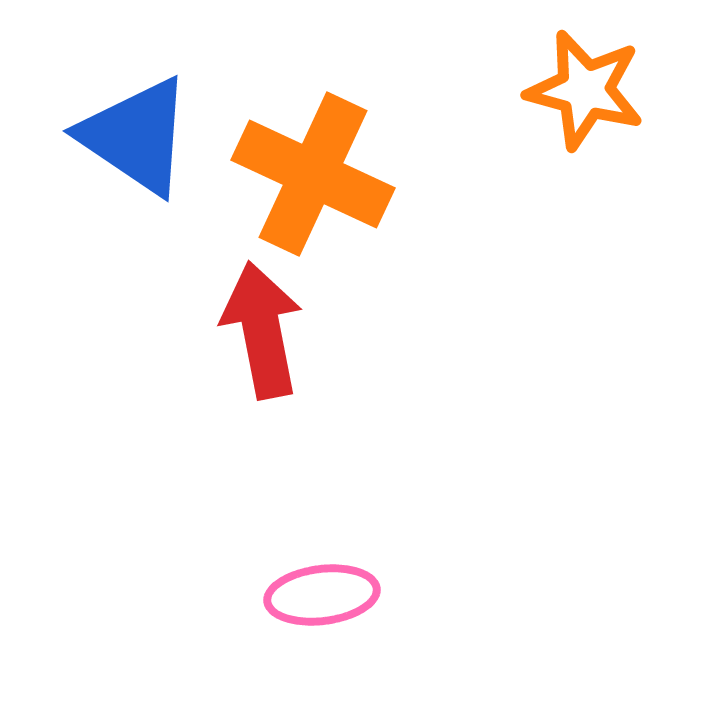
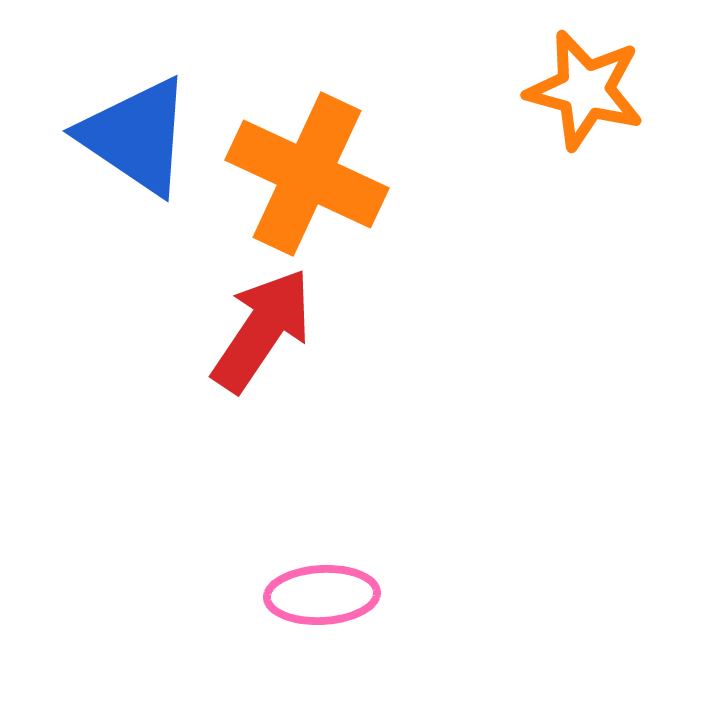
orange cross: moved 6 px left
red arrow: rotated 45 degrees clockwise
pink ellipse: rotated 4 degrees clockwise
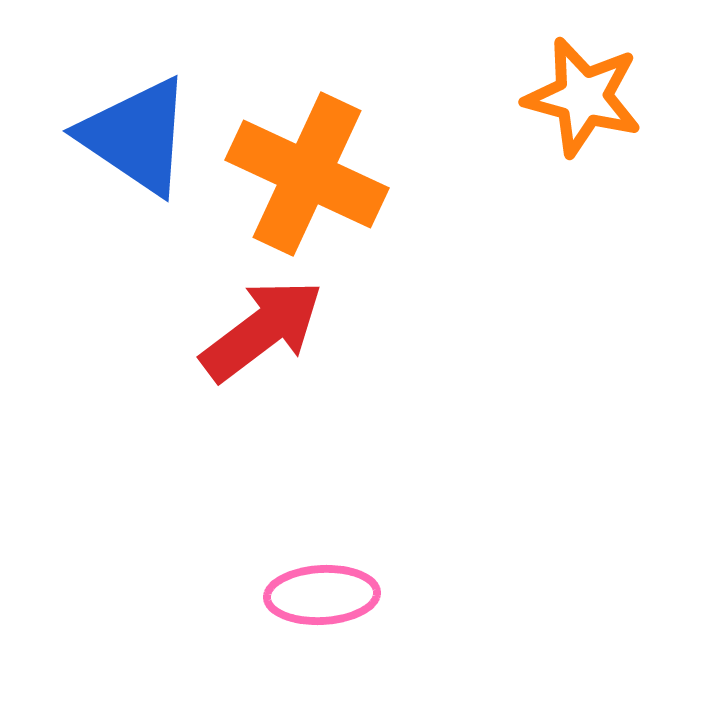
orange star: moved 2 px left, 7 px down
red arrow: rotated 19 degrees clockwise
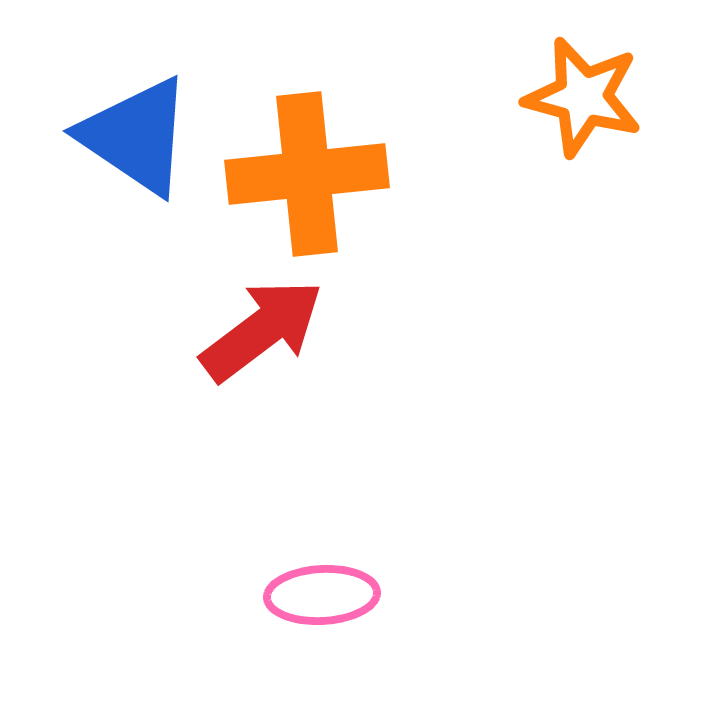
orange cross: rotated 31 degrees counterclockwise
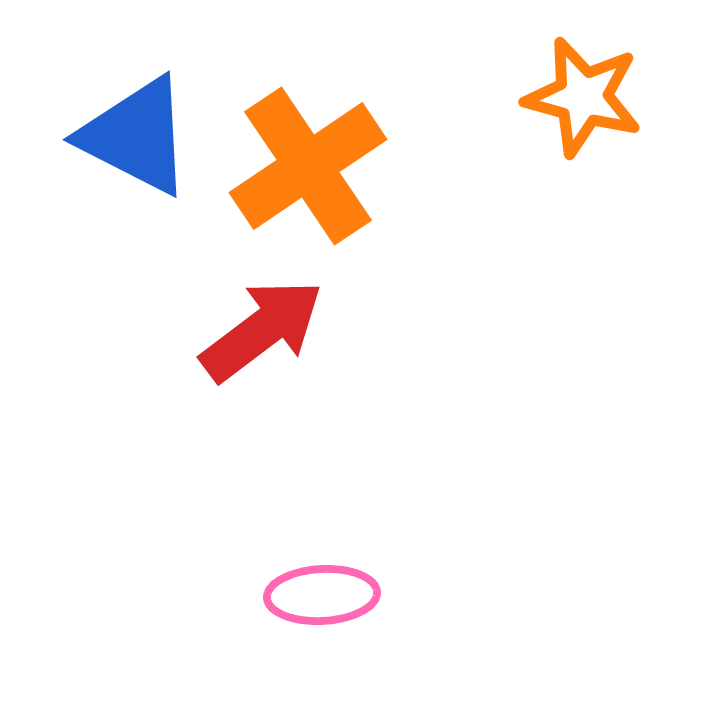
blue triangle: rotated 7 degrees counterclockwise
orange cross: moved 1 px right, 8 px up; rotated 28 degrees counterclockwise
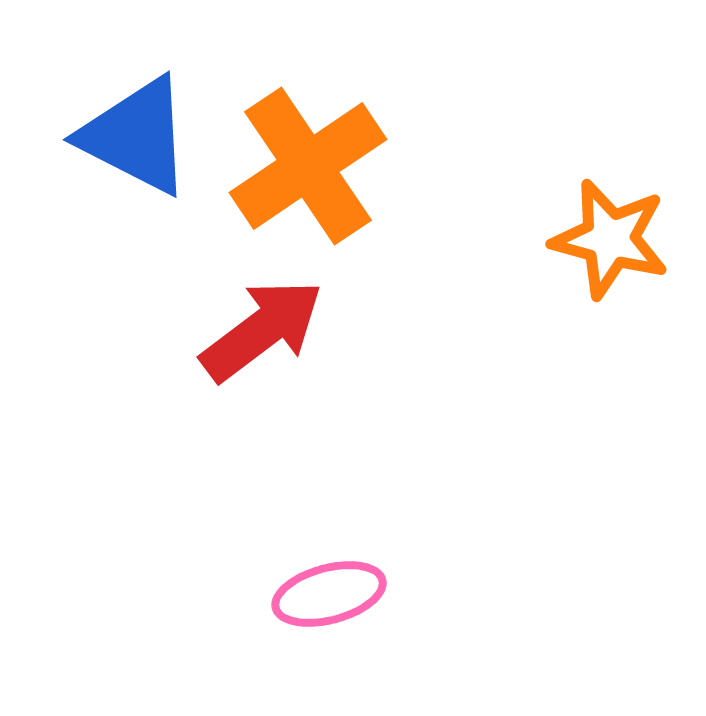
orange star: moved 27 px right, 142 px down
pink ellipse: moved 7 px right, 1 px up; rotated 12 degrees counterclockwise
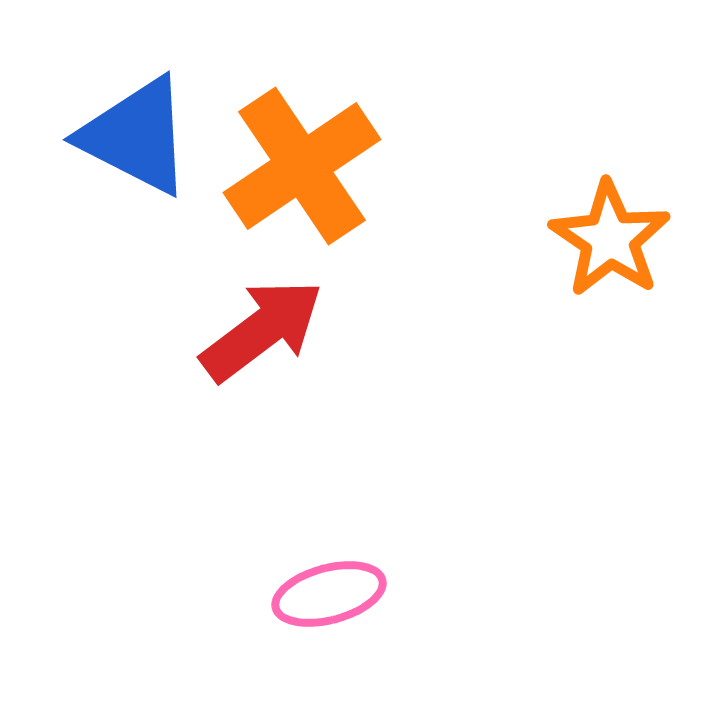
orange cross: moved 6 px left
orange star: rotated 19 degrees clockwise
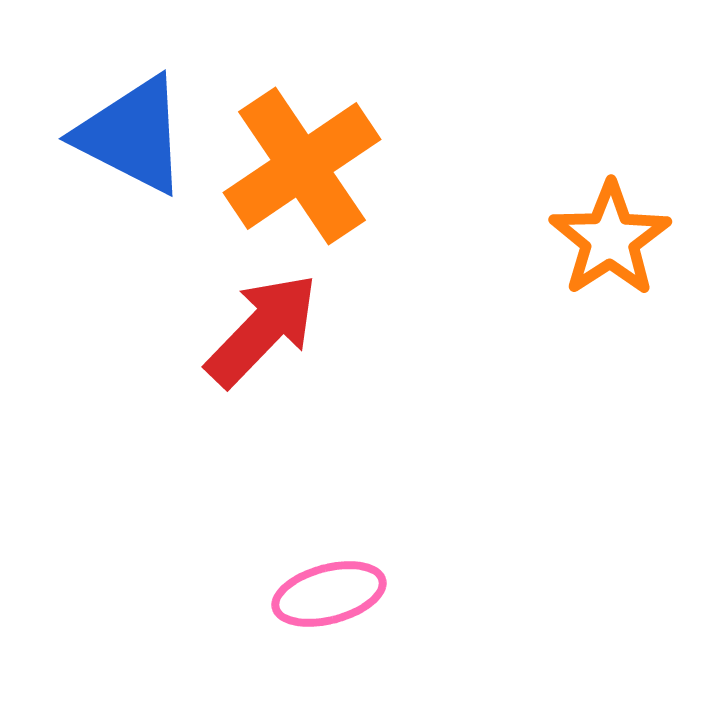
blue triangle: moved 4 px left, 1 px up
orange star: rotated 5 degrees clockwise
red arrow: rotated 9 degrees counterclockwise
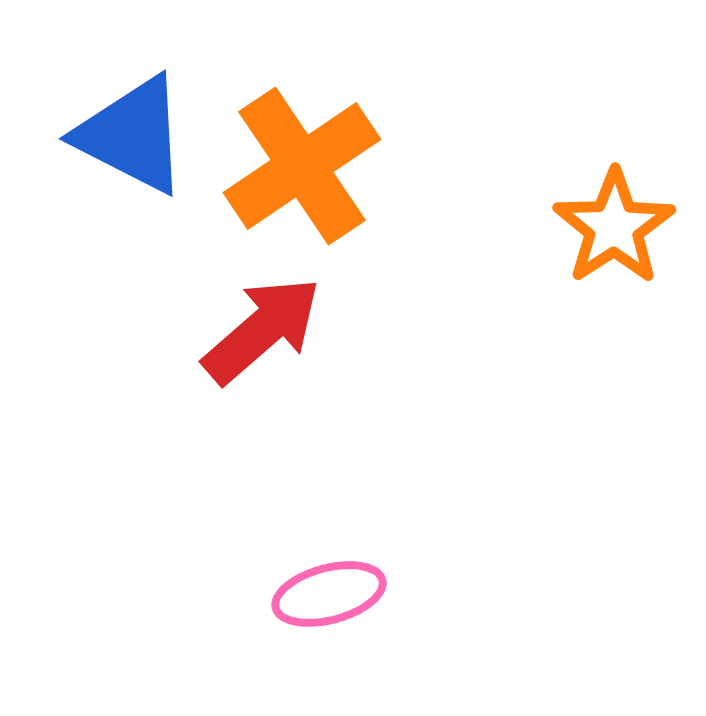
orange star: moved 4 px right, 12 px up
red arrow: rotated 5 degrees clockwise
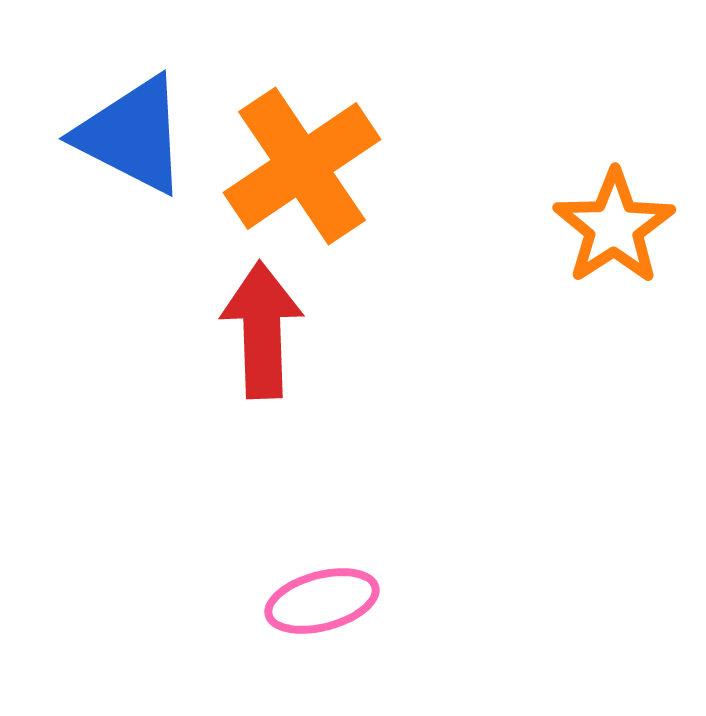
red arrow: rotated 51 degrees counterclockwise
pink ellipse: moved 7 px left, 7 px down
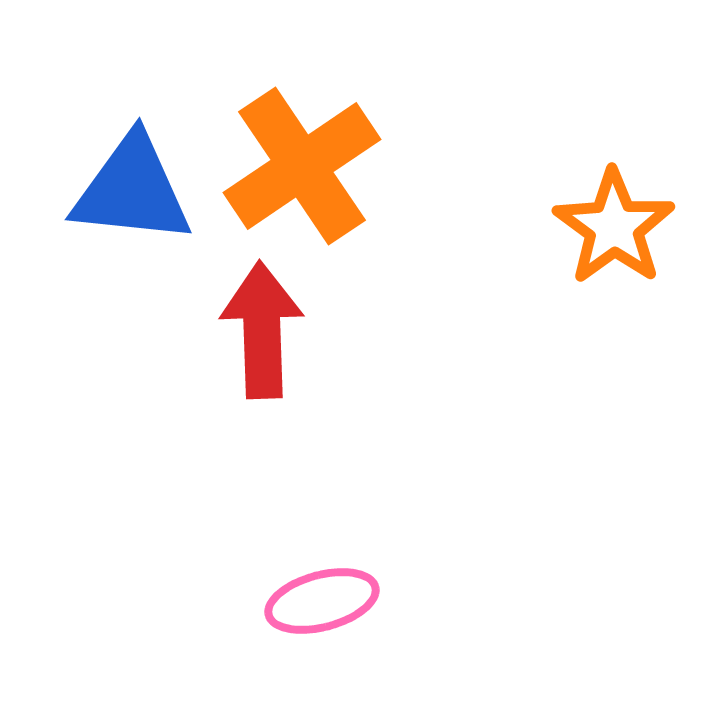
blue triangle: moved 55 px down; rotated 21 degrees counterclockwise
orange star: rotated 3 degrees counterclockwise
